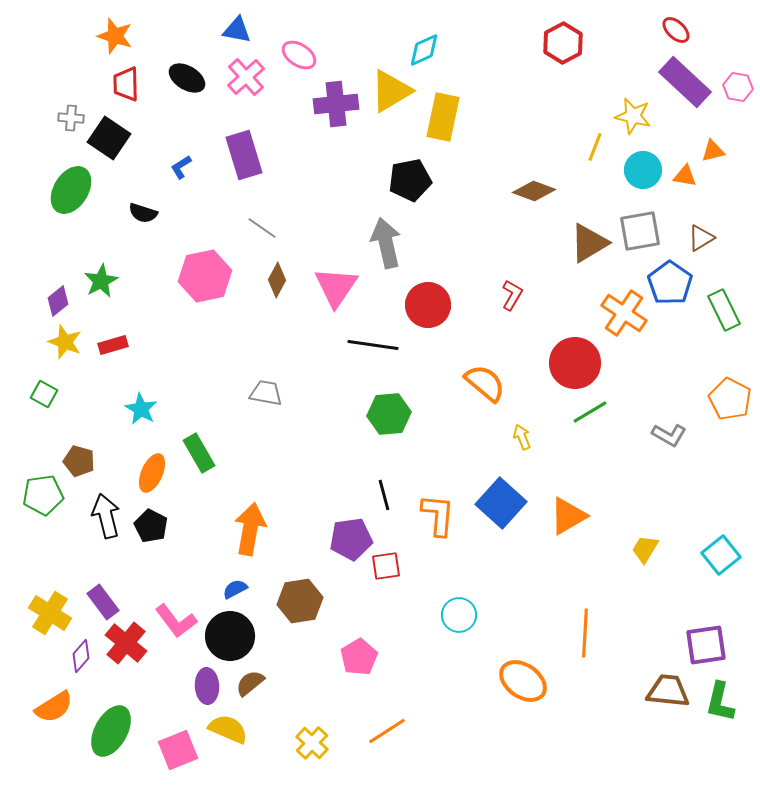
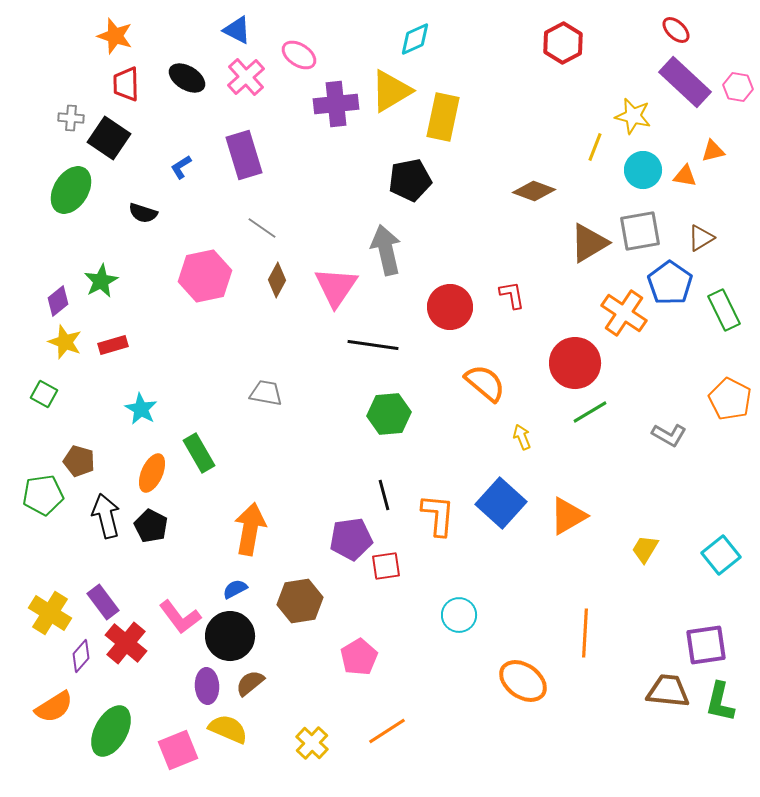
blue triangle at (237, 30): rotated 16 degrees clockwise
cyan diamond at (424, 50): moved 9 px left, 11 px up
gray arrow at (386, 243): moved 7 px down
red L-shape at (512, 295): rotated 40 degrees counterclockwise
red circle at (428, 305): moved 22 px right, 2 px down
pink L-shape at (176, 621): moved 4 px right, 4 px up
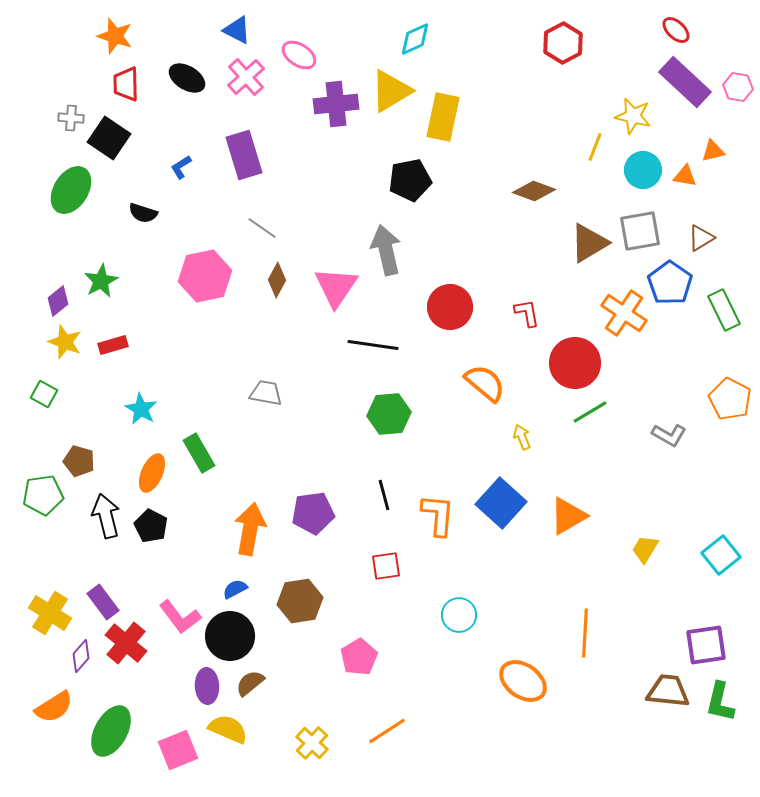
red L-shape at (512, 295): moved 15 px right, 18 px down
purple pentagon at (351, 539): moved 38 px left, 26 px up
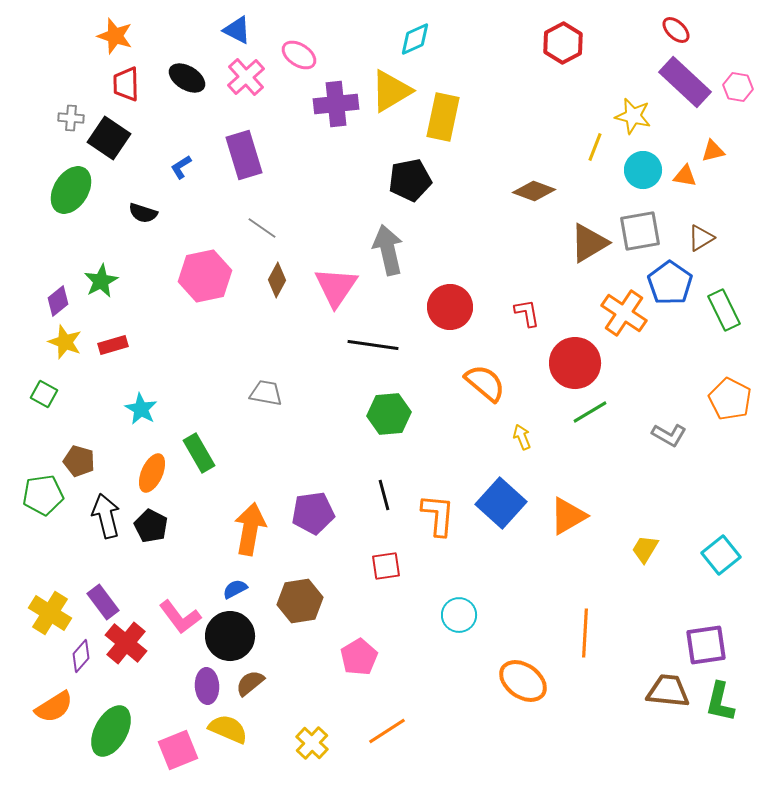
gray arrow at (386, 250): moved 2 px right
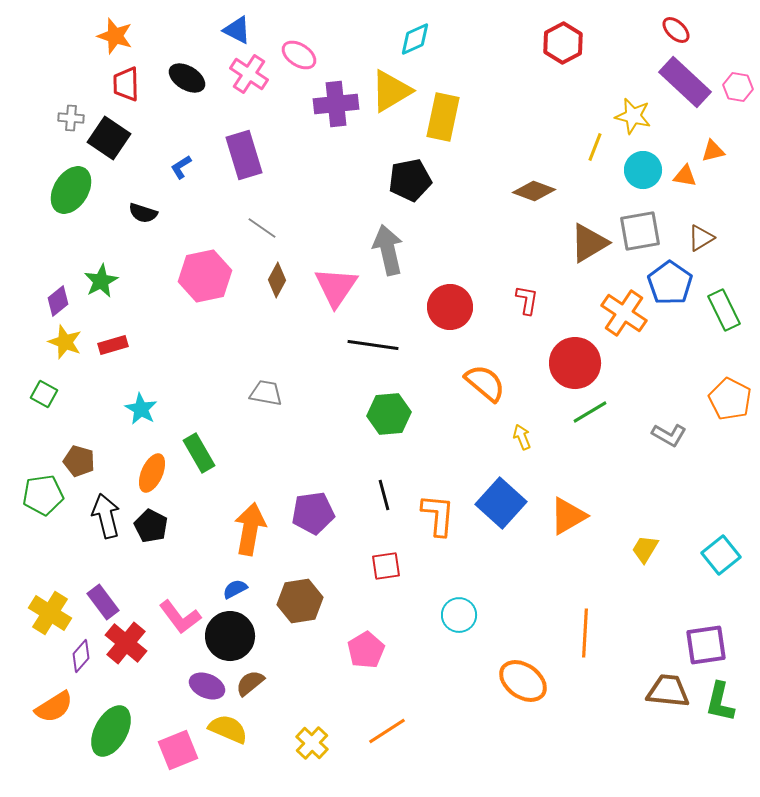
pink cross at (246, 77): moved 3 px right, 3 px up; rotated 15 degrees counterclockwise
red L-shape at (527, 313): moved 13 px up; rotated 20 degrees clockwise
pink pentagon at (359, 657): moved 7 px right, 7 px up
purple ellipse at (207, 686): rotated 64 degrees counterclockwise
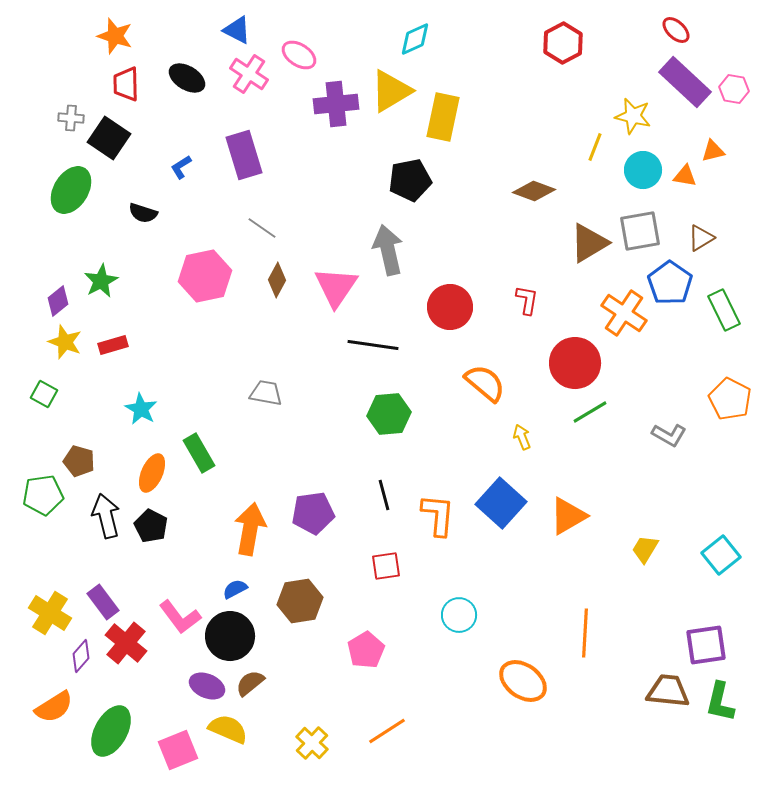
pink hexagon at (738, 87): moved 4 px left, 2 px down
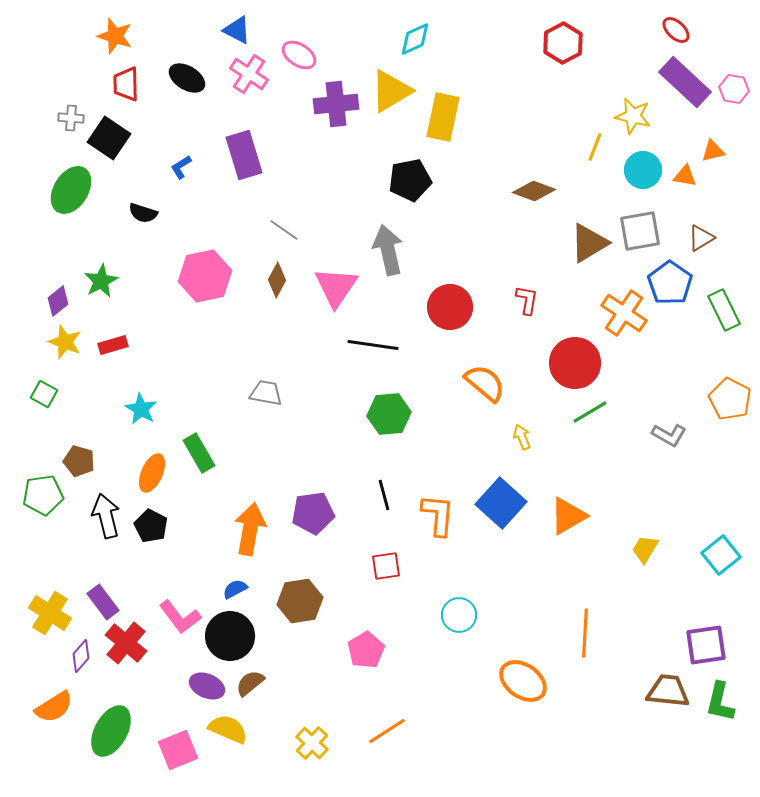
gray line at (262, 228): moved 22 px right, 2 px down
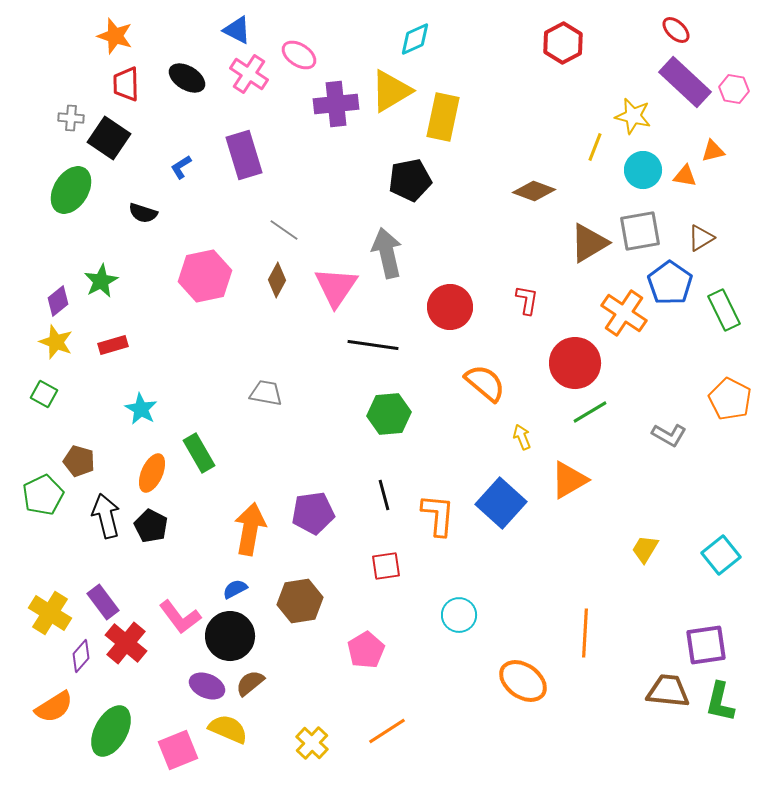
gray arrow at (388, 250): moved 1 px left, 3 px down
yellow star at (65, 342): moved 9 px left
green pentagon at (43, 495): rotated 18 degrees counterclockwise
orange triangle at (568, 516): moved 1 px right, 36 px up
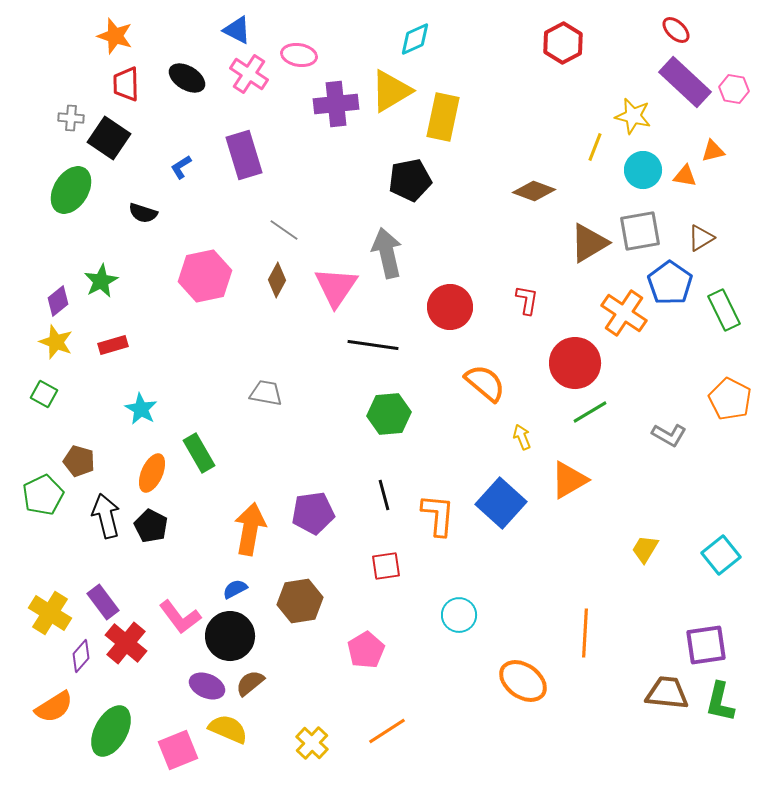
pink ellipse at (299, 55): rotated 24 degrees counterclockwise
brown trapezoid at (668, 691): moved 1 px left, 2 px down
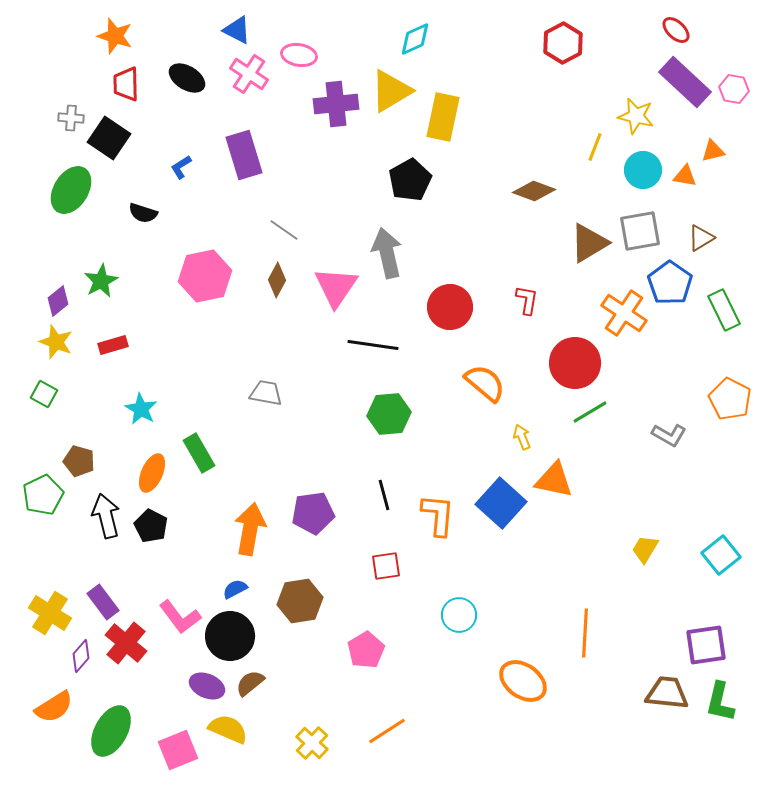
yellow star at (633, 116): moved 3 px right
black pentagon at (410, 180): rotated 18 degrees counterclockwise
orange triangle at (569, 480): moved 15 px left; rotated 42 degrees clockwise
